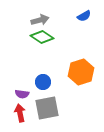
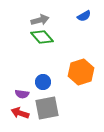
green diamond: rotated 15 degrees clockwise
red arrow: rotated 60 degrees counterclockwise
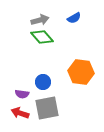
blue semicircle: moved 10 px left, 2 px down
orange hexagon: rotated 25 degrees clockwise
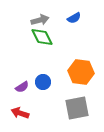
green diamond: rotated 15 degrees clockwise
purple semicircle: moved 7 px up; rotated 40 degrees counterclockwise
gray square: moved 30 px right
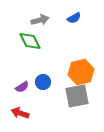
green diamond: moved 12 px left, 4 px down
orange hexagon: rotated 20 degrees counterclockwise
gray square: moved 12 px up
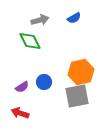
blue circle: moved 1 px right
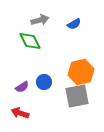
blue semicircle: moved 6 px down
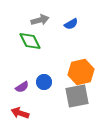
blue semicircle: moved 3 px left
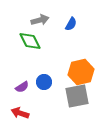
blue semicircle: rotated 32 degrees counterclockwise
